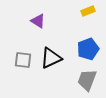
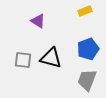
yellow rectangle: moved 3 px left
black triangle: rotated 40 degrees clockwise
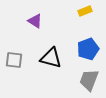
purple triangle: moved 3 px left
gray square: moved 9 px left
gray trapezoid: moved 2 px right
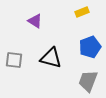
yellow rectangle: moved 3 px left, 1 px down
blue pentagon: moved 2 px right, 2 px up
gray trapezoid: moved 1 px left, 1 px down
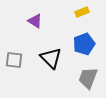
blue pentagon: moved 6 px left, 3 px up
black triangle: rotated 30 degrees clockwise
gray trapezoid: moved 3 px up
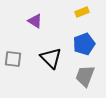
gray square: moved 1 px left, 1 px up
gray trapezoid: moved 3 px left, 2 px up
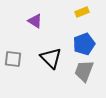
gray trapezoid: moved 1 px left, 5 px up
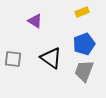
black triangle: rotated 10 degrees counterclockwise
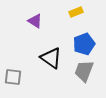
yellow rectangle: moved 6 px left
gray square: moved 18 px down
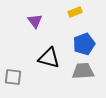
yellow rectangle: moved 1 px left
purple triangle: rotated 21 degrees clockwise
black triangle: moved 2 px left; rotated 20 degrees counterclockwise
gray trapezoid: moved 1 px left; rotated 65 degrees clockwise
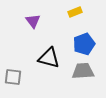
purple triangle: moved 2 px left
